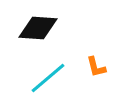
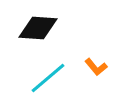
orange L-shape: rotated 25 degrees counterclockwise
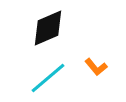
black diamond: moved 10 px right; rotated 27 degrees counterclockwise
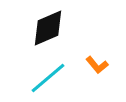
orange L-shape: moved 1 px right, 2 px up
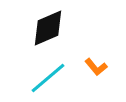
orange L-shape: moved 1 px left, 2 px down
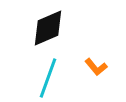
cyan line: rotated 30 degrees counterclockwise
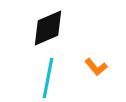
cyan line: rotated 9 degrees counterclockwise
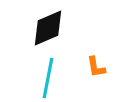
orange L-shape: rotated 30 degrees clockwise
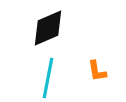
orange L-shape: moved 1 px right, 4 px down
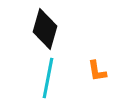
black diamond: moved 3 px left, 1 px down; rotated 51 degrees counterclockwise
